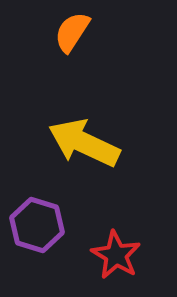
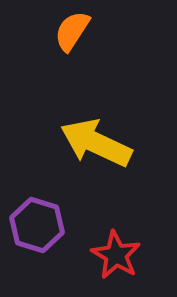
orange semicircle: moved 1 px up
yellow arrow: moved 12 px right
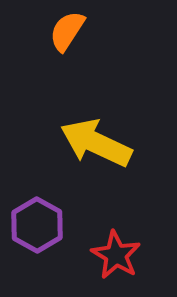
orange semicircle: moved 5 px left
purple hexagon: rotated 12 degrees clockwise
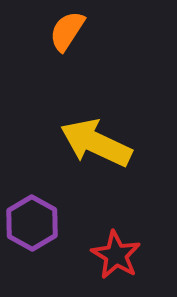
purple hexagon: moved 5 px left, 2 px up
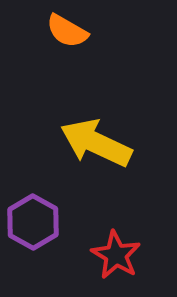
orange semicircle: rotated 93 degrees counterclockwise
purple hexagon: moved 1 px right, 1 px up
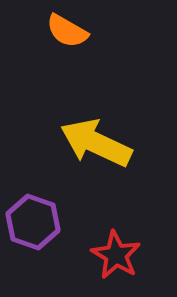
purple hexagon: rotated 10 degrees counterclockwise
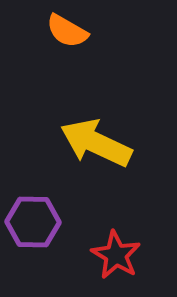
purple hexagon: rotated 18 degrees counterclockwise
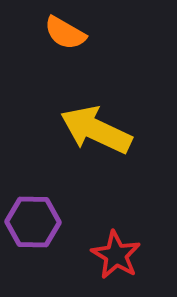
orange semicircle: moved 2 px left, 2 px down
yellow arrow: moved 13 px up
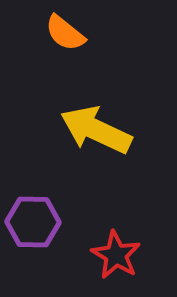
orange semicircle: rotated 9 degrees clockwise
